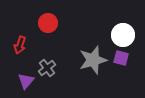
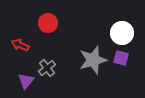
white circle: moved 1 px left, 2 px up
red arrow: rotated 96 degrees clockwise
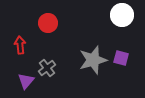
white circle: moved 18 px up
red arrow: rotated 60 degrees clockwise
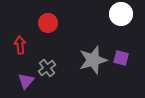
white circle: moved 1 px left, 1 px up
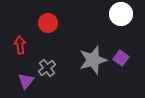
purple square: rotated 21 degrees clockwise
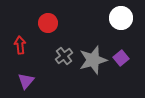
white circle: moved 4 px down
purple square: rotated 14 degrees clockwise
gray cross: moved 17 px right, 12 px up
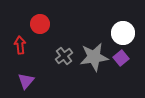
white circle: moved 2 px right, 15 px down
red circle: moved 8 px left, 1 px down
gray star: moved 1 px right, 3 px up; rotated 8 degrees clockwise
